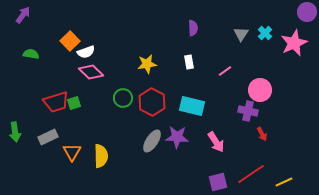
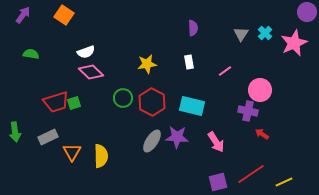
orange square: moved 6 px left, 26 px up; rotated 12 degrees counterclockwise
red arrow: rotated 152 degrees clockwise
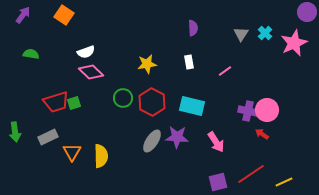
pink circle: moved 7 px right, 20 px down
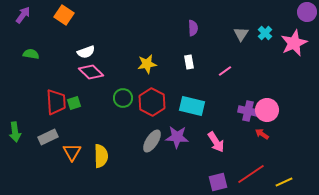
red trapezoid: rotated 76 degrees counterclockwise
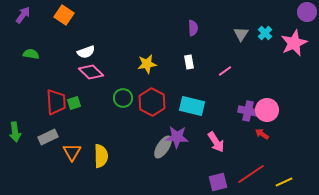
gray ellipse: moved 11 px right, 6 px down
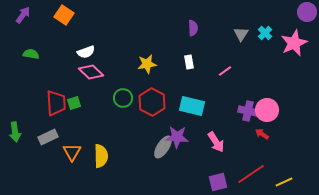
red trapezoid: moved 1 px down
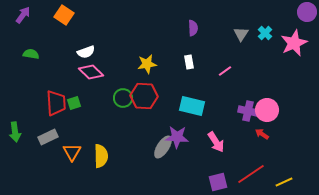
red hexagon: moved 8 px left, 6 px up; rotated 24 degrees counterclockwise
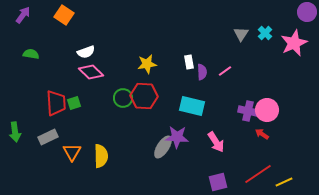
purple semicircle: moved 9 px right, 44 px down
red line: moved 7 px right
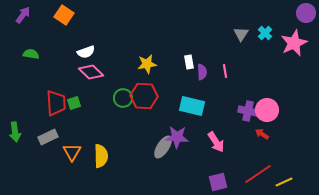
purple circle: moved 1 px left, 1 px down
pink line: rotated 64 degrees counterclockwise
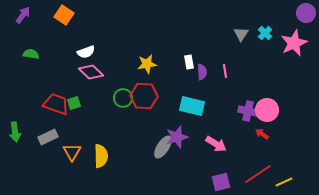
red trapezoid: moved 1 px down; rotated 68 degrees counterclockwise
purple star: rotated 20 degrees counterclockwise
pink arrow: moved 2 px down; rotated 25 degrees counterclockwise
purple square: moved 3 px right
